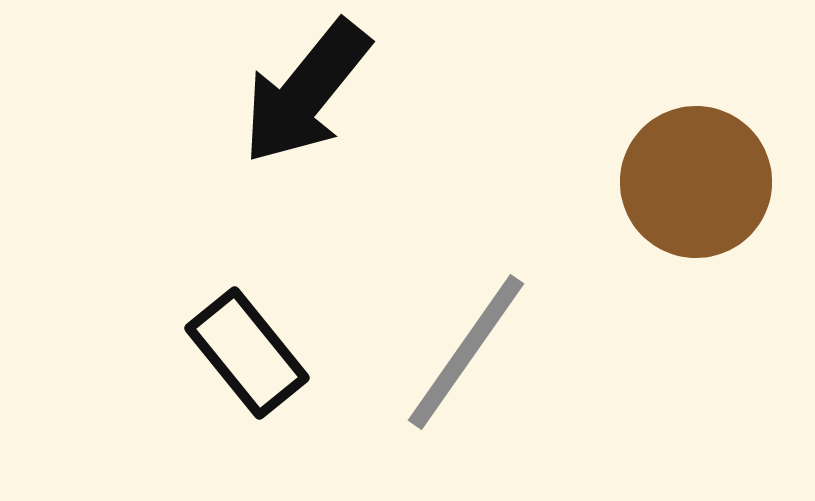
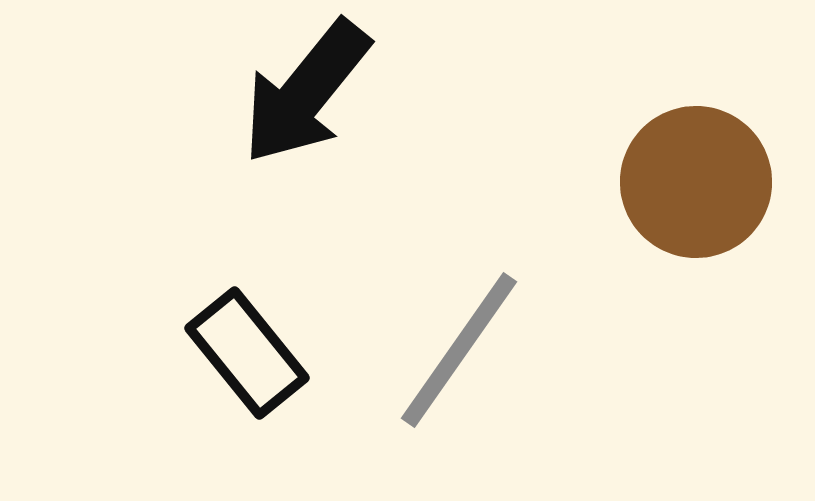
gray line: moved 7 px left, 2 px up
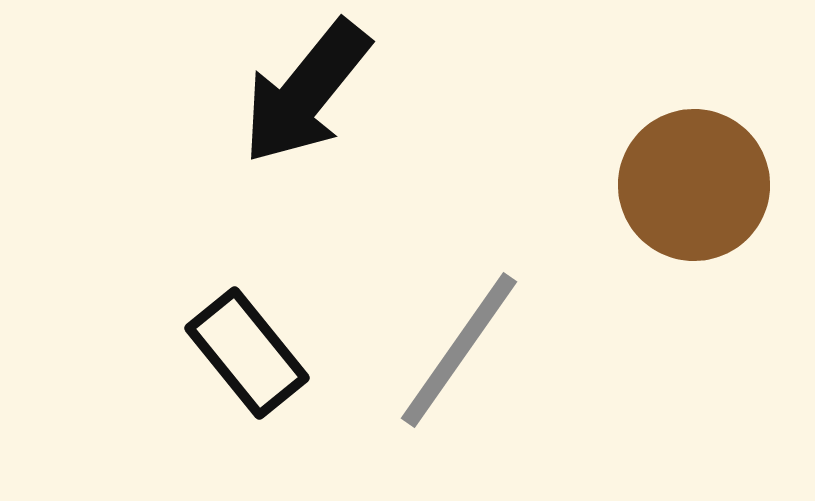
brown circle: moved 2 px left, 3 px down
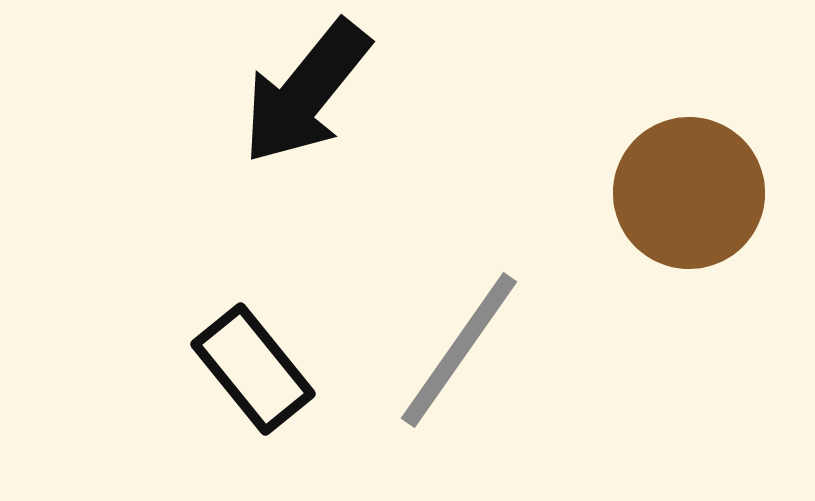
brown circle: moved 5 px left, 8 px down
black rectangle: moved 6 px right, 16 px down
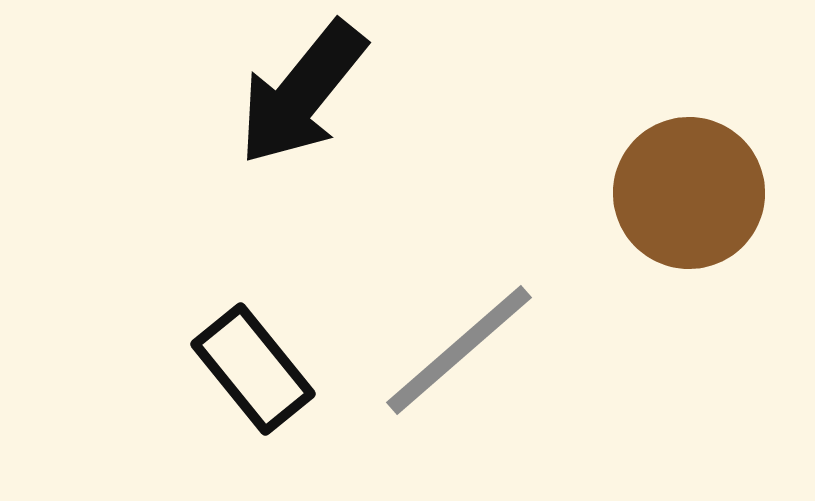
black arrow: moved 4 px left, 1 px down
gray line: rotated 14 degrees clockwise
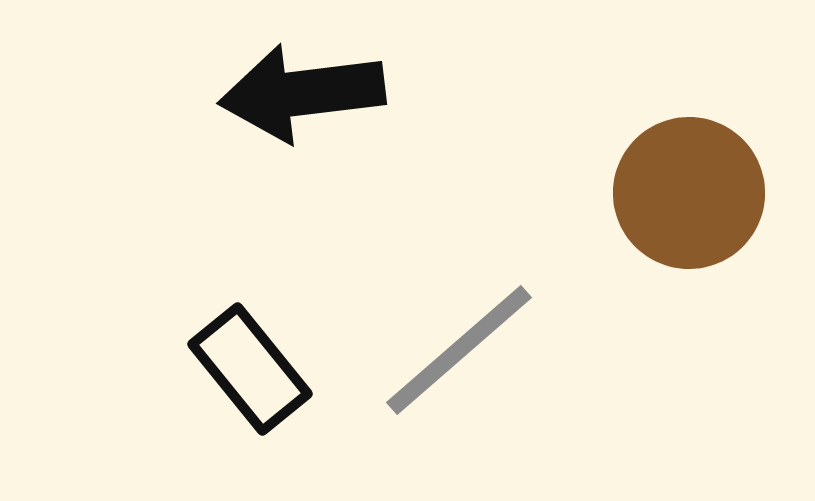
black arrow: rotated 44 degrees clockwise
black rectangle: moved 3 px left
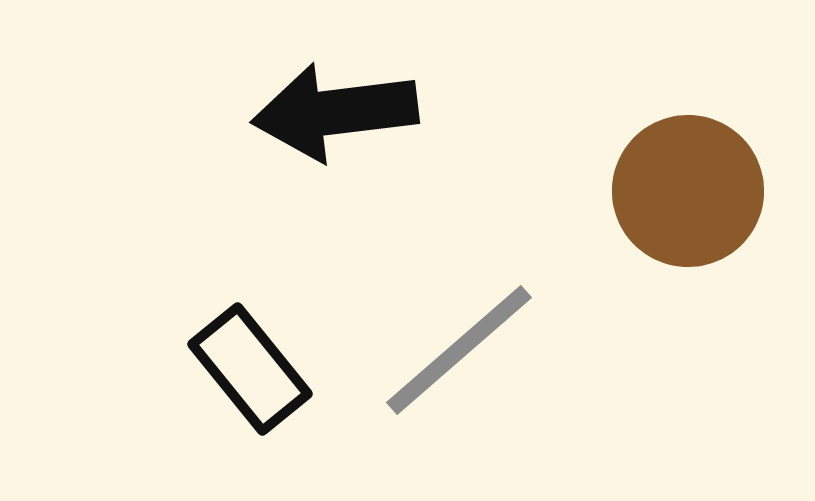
black arrow: moved 33 px right, 19 px down
brown circle: moved 1 px left, 2 px up
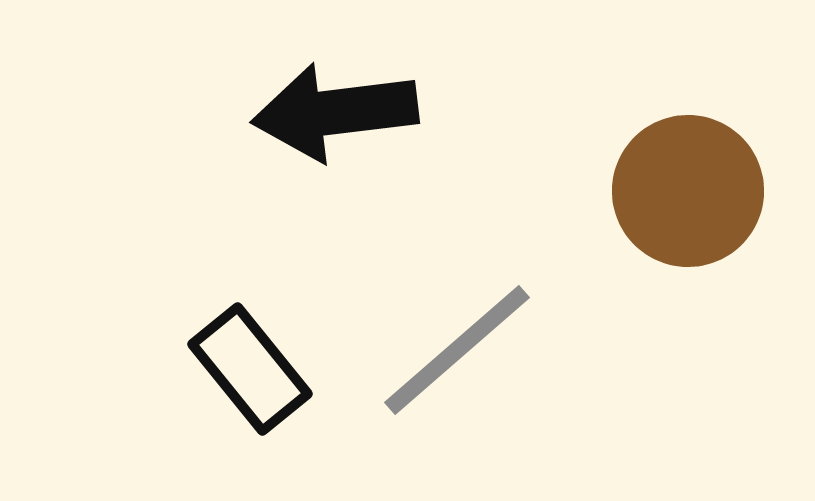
gray line: moved 2 px left
